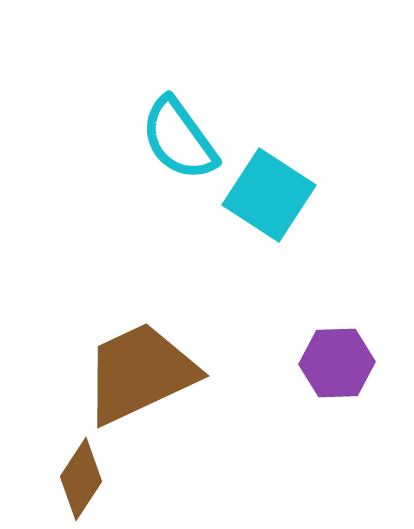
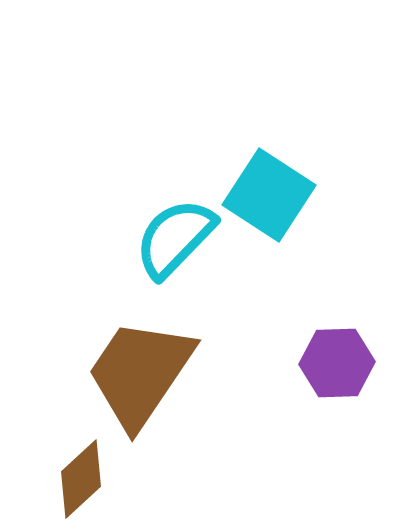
cyan semicircle: moved 4 px left, 99 px down; rotated 80 degrees clockwise
brown trapezoid: rotated 31 degrees counterclockwise
brown diamond: rotated 14 degrees clockwise
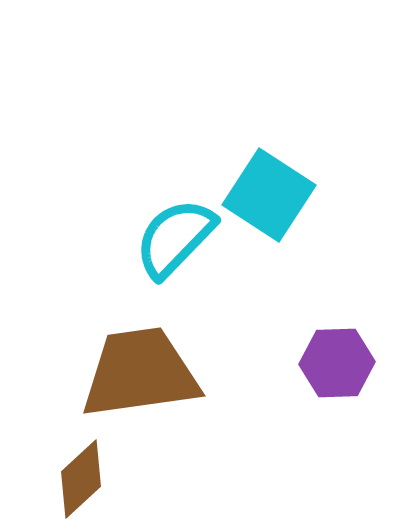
brown trapezoid: rotated 48 degrees clockwise
